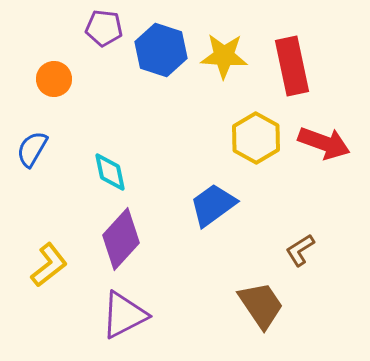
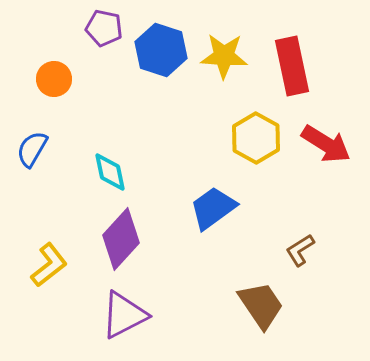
purple pentagon: rotated 6 degrees clockwise
red arrow: moved 2 px right, 1 px down; rotated 12 degrees clockwise
blue trapezoid: moved 3 px down
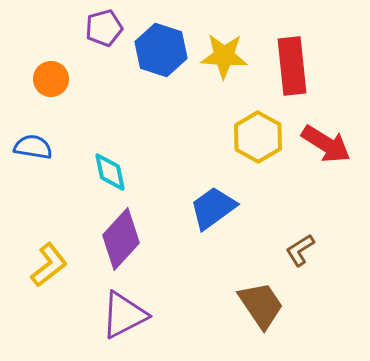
purple pentagon: rotated 27 degrees counterclockwise
red rectangle: rotated 6 degrees clockwise
orange circle: moved 3 px left
yellow hexagon: moved 2 px right, 1 px up
blue semicircle: moved 1 px right, 2 px up; rotated 69 degrees clockwise
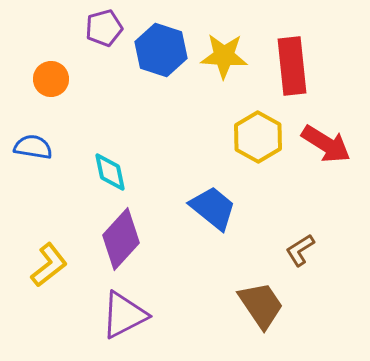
blue trapezoid: rotated 75 degrees clockwise
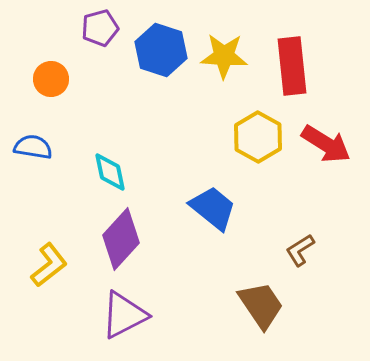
purple pentagon: moved 4 px left
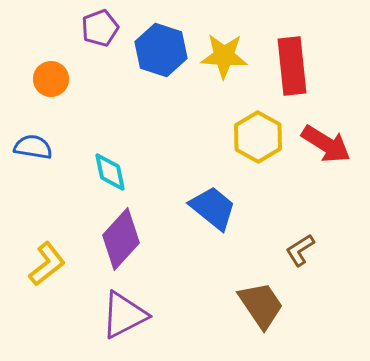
purple pentagon: rotated 6 degrees counterclockwise
yellow L-shape: moved 2 px left, 1 px up
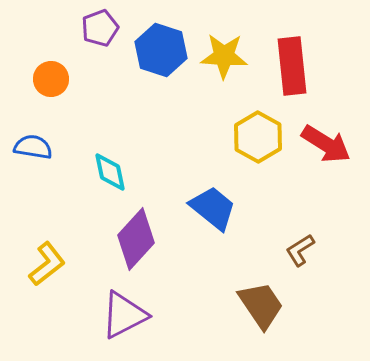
purple diamond: moved 15 px right
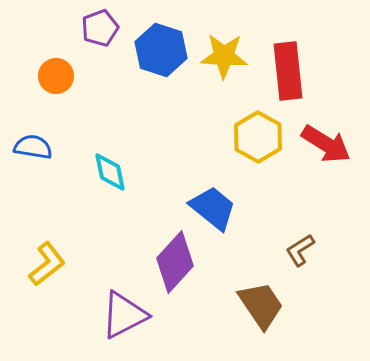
red rectangle: moved 4 px left, 5 px down
orange circle: moved 5 px right, 3 px up
purple diamond: moved 39 px right, 23 px down
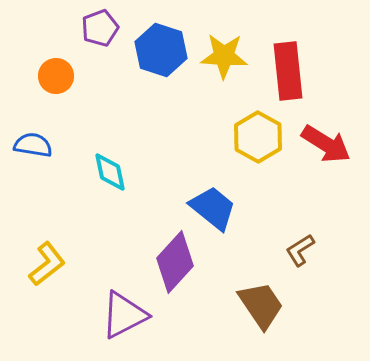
blue semicircle: moved 2 px up
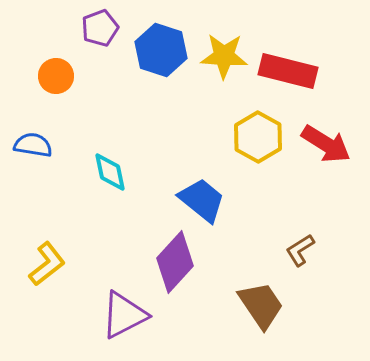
red rectangle: rotated 70 degrees counterclockwise
blue trapezoid: moved 11 px left, 8 px up
